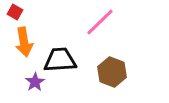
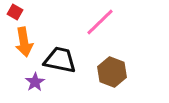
black trapezoid: rotated 16 degrees clockwise
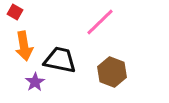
orange arrow: moved 4 px down
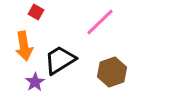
red square: moved 21 px right
black trapezoid: rotated 44 degrees counterclockwise
brown hexagon: rotated 20 degrees clockwise
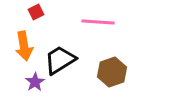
red square: rotated 35 degrees clockwise
pink line: moved 2 px left; rotated 48 degrees clockwise
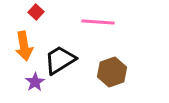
red square: rotated 21 degrees counterclockwise
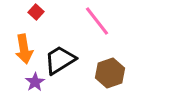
pink line: moved 1 px left, 1 px up; rotated 48 degrees clockwise
orange arrow: moved 3 px down
brown hexagon: moved 2 px left, 1 px down
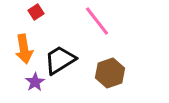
red square: rotated 14 degrees clockwise
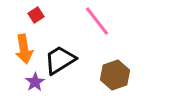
red square: moved 3 px down
brown hexagon: moved 5 px right, 2 px down
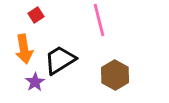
pink line: moved 2 px right, 1 px up; rotated 24 degrees clockwise
brown hexagon: rotated 12 degrees counterclockwise
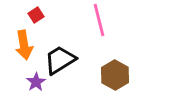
orange arrow: moved 4 px up
purple star: moved 1 px right
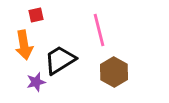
red square: rotated 21 degrees clockwise
pink line: moved 10 px down
brown hexagon: moved 1 px left, 3 px up
purple star: rotated 18 degrees clockwise
